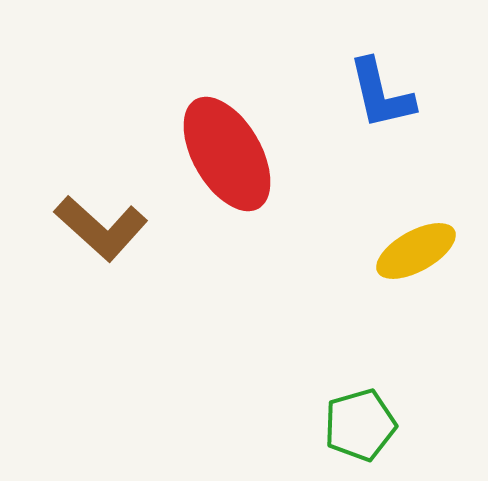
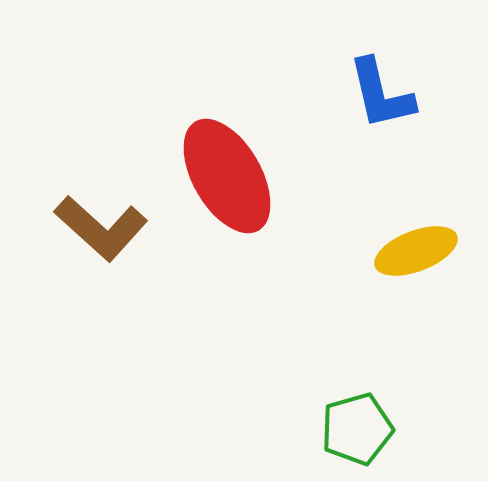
red ellipse: moved 22 px down
yellow ellipse: rotated 8 degrees clockwise
green pentagon: moved 3 px left, 4 px down
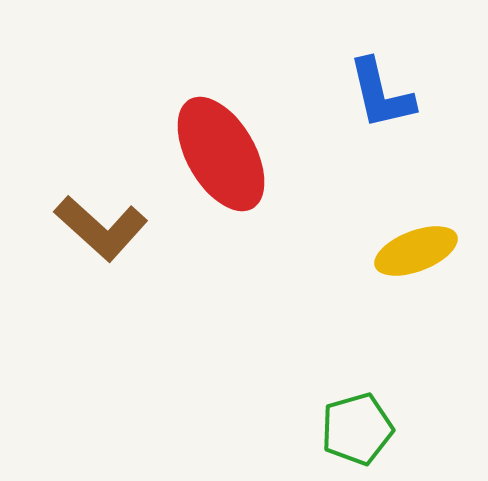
red ellipse: moved 6 px left, 22 px up
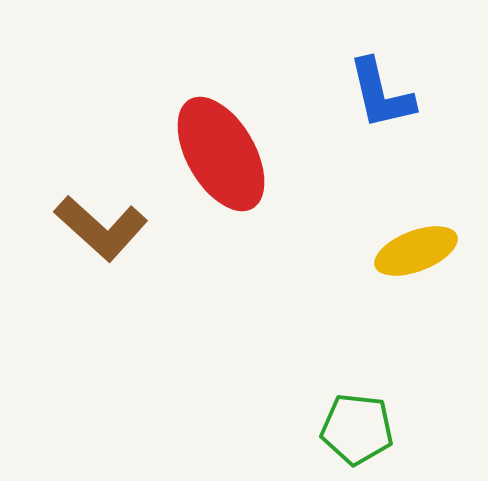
green pentagon: rotated 22 degrees clockwise
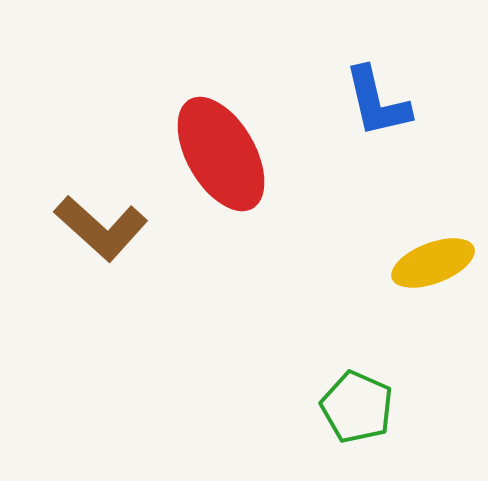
blue L-shape: moved 4 px left, 8 px down
yellow ellipse: moved 17 px right, 12 px down
green pentagon: moved 22 px up; rotated 18 degrees clockwise
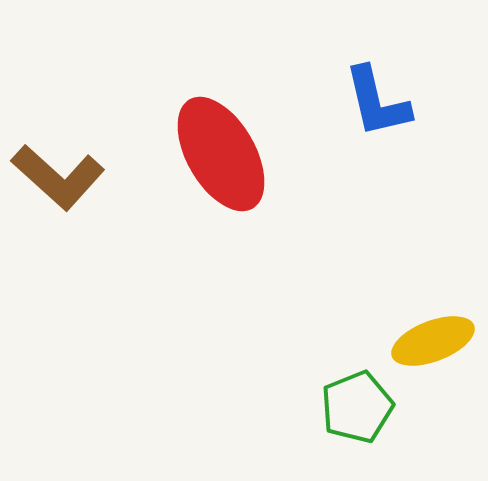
brown L-shape: moved 43 px left, 51 px up
yellow ellipse: moved 78 px down
green pentagon: rotated 26 degrees clockwise
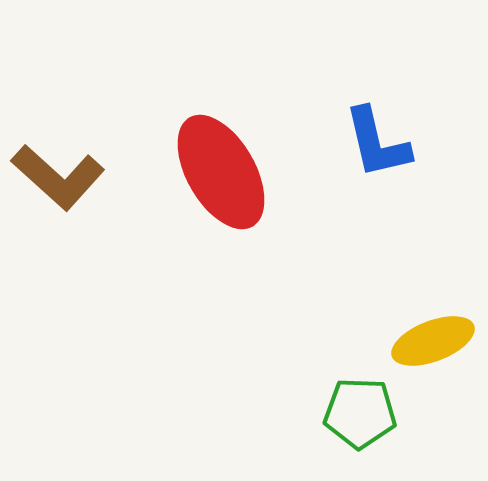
blue L-shape: moved 41 px down
red ellipse: moved 18 px down
green pentagon: moved 3 px right, 6 px down; rotated 24 degrees clockwise
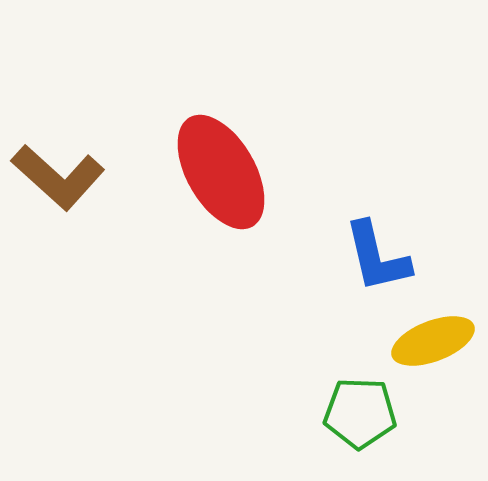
blue L-shape: moved 114 px down
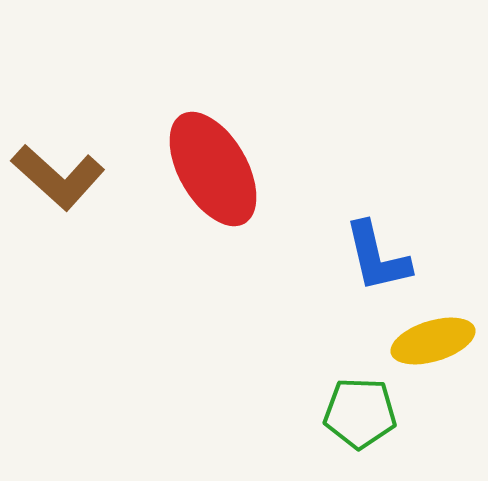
red ellipse: moved 8 px left, 3 px up
yellow ellipse: rotated 4 degrees clockwise
